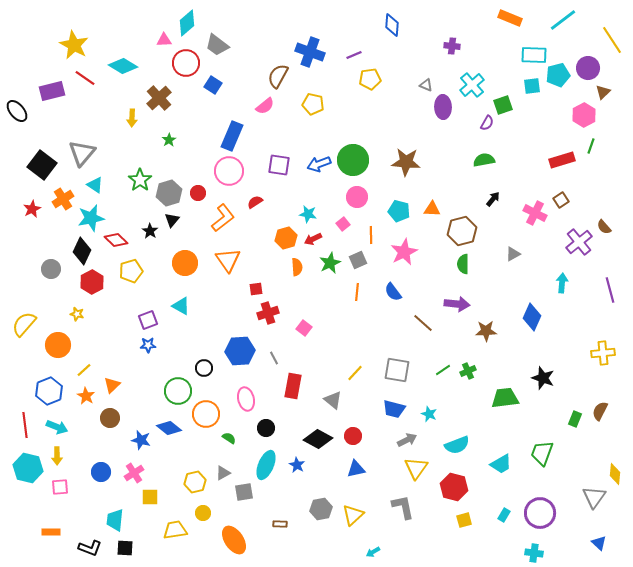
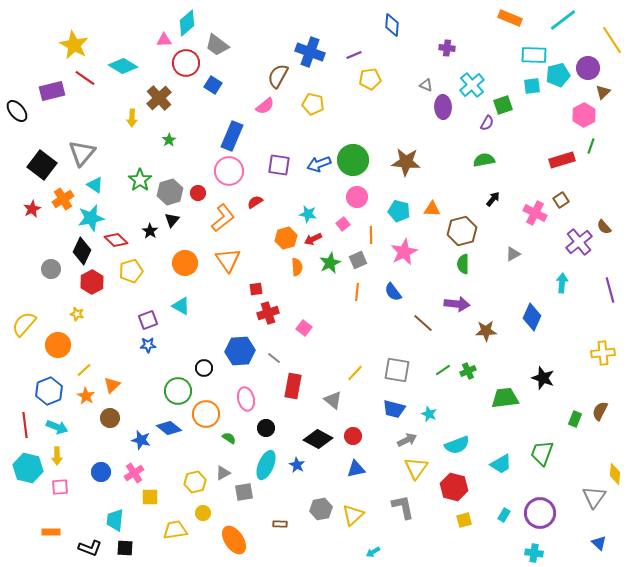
purple cross at (452, 46): moved 5 px left, 2 px down
gray hexagon at (169, 193): moved 1 px right, 1 px up
gray line at (274, 358): rotated 24 degrees counterclockwise
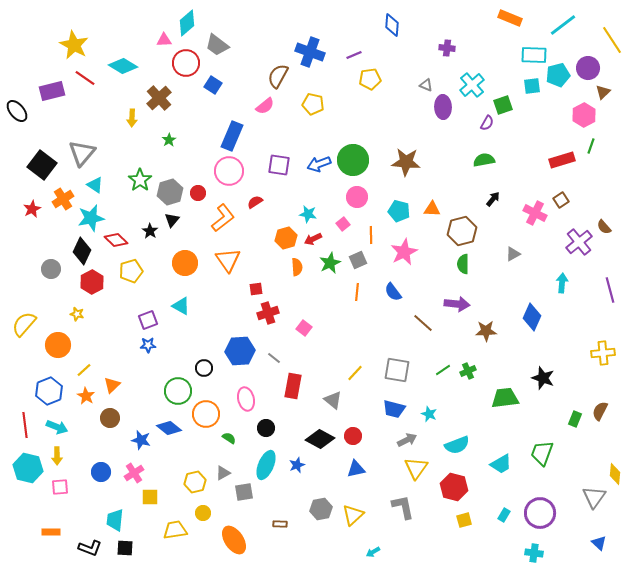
cyan line at (563, 20): moved 5 px down
black diamond at (318, 439): moved 2 px right
blue star at (297, 465): rotated 21 degrees clockwise
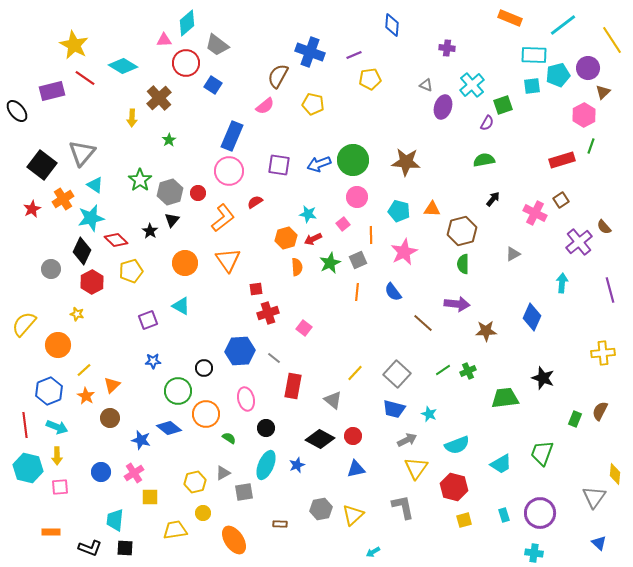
purple ellipse at (443, 107): rotated 20 degrees clockwise
blue star at (148, 345): moved 5 px right, 16 px down
gray square at (397, 370): moved 4 px down; rotated 32 degrees clockwise
cyan rectangle at (504, 515): rotated 48 degrees counterclockwise
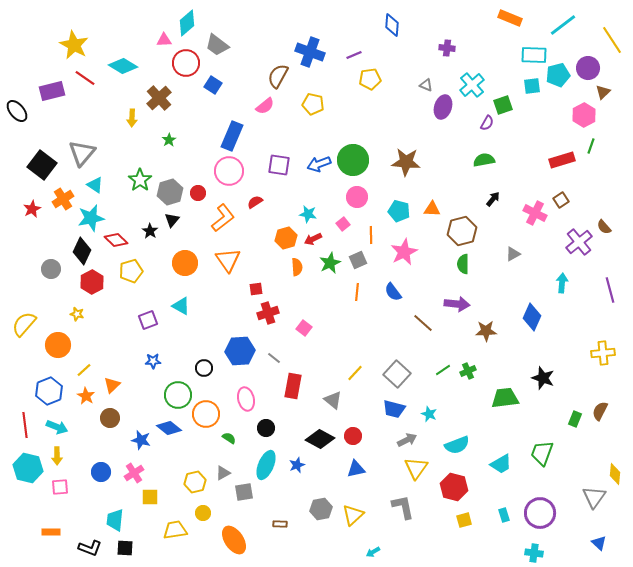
green circle at (178, 391): moved 4 px down
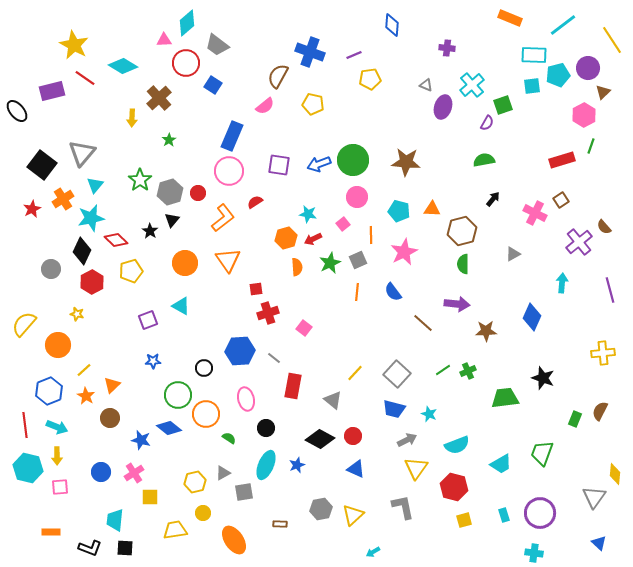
cyan triangle at (95, 185): rotated 36 degrees clockwise
blue triangle at (356, 469): rotated 36 degrees clockwise
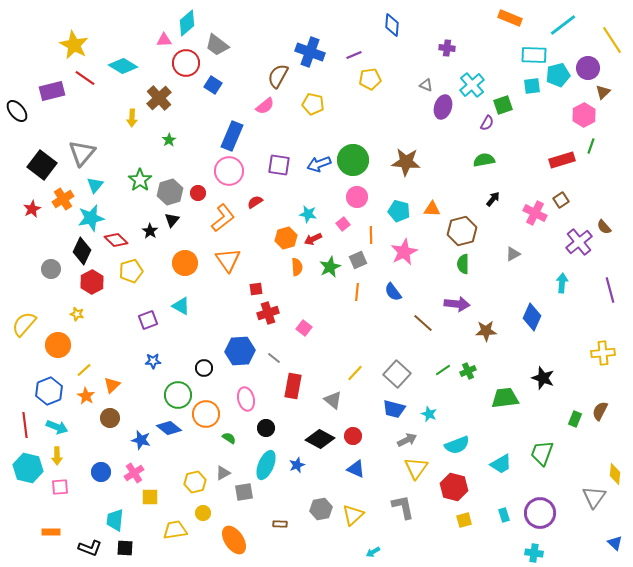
green star at (330, 263): moved 4 px down
blue triangle at (599, 543): moved 16 px right
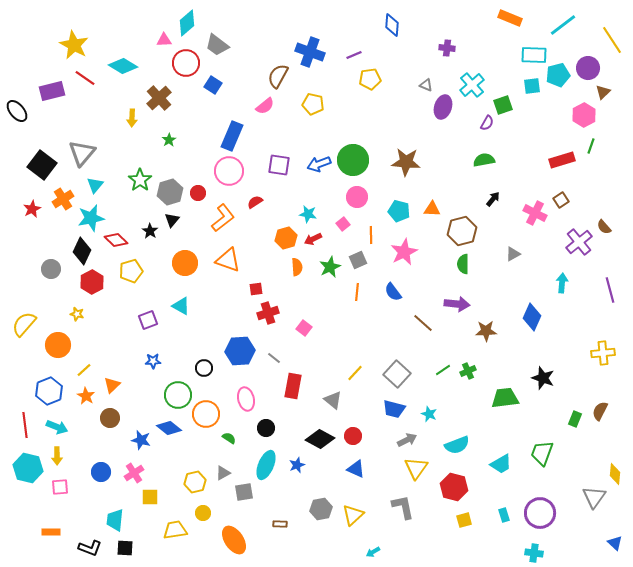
orange triangle at (228, 260): rotated 36 degrees counterclockwise
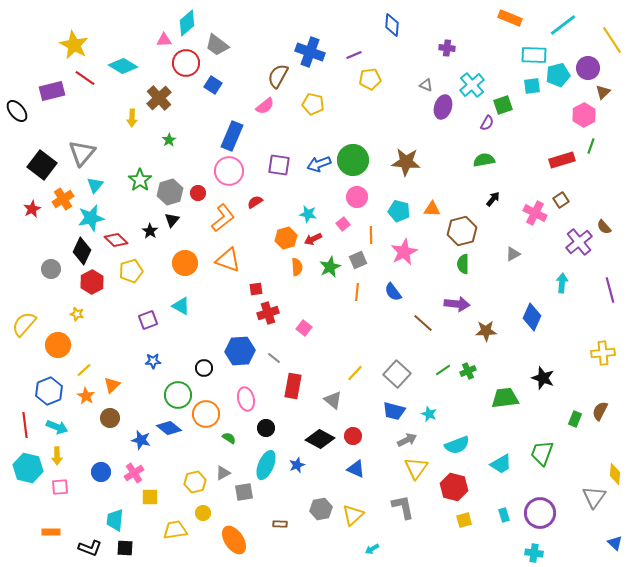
blue trapezoid at (394, 409): moved 2 px down
cyan arrow at (373, 552): moved 1 px left, 3 px up
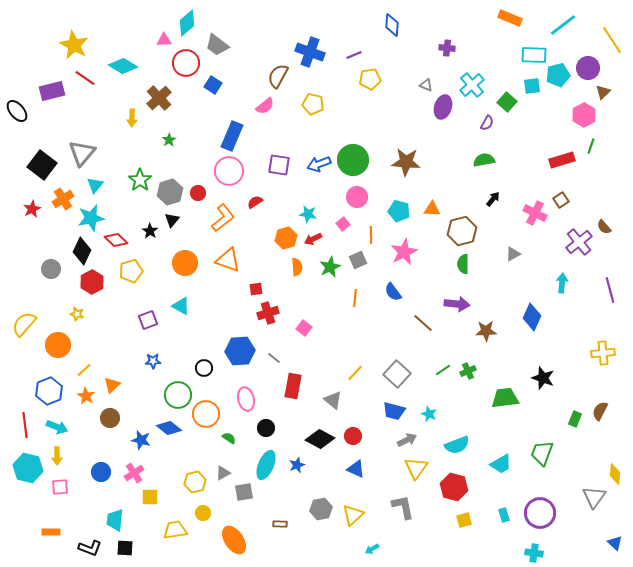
green square at (503, 105): moved 4 px right, 3 px up; rotated 30 degrees counterclockwise
orange line at (357, 292): moved 2 px left, 6 px down
